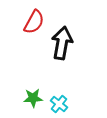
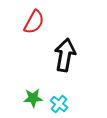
black arrow: moved 3 px right, 12 px down
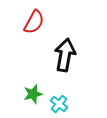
green star: moved 4 px up; rotated 12 degrees counterclockwise
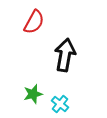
cyan cross: moved 1 px right
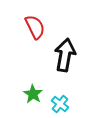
red semicircle: moved 1 px right, 5 px down; rotated 55 degrees counterclockwise
green star: rotated 24 degrees counterclockwise
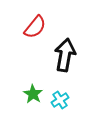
red semicircle: rotated 65 degrees clockwise
cyan cross: moved 4 px up; rotated 18 degrees clockwise
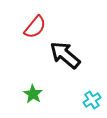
black arrow: rotated 60 degrees counterclockwise
cyan cross: moved 32 px right
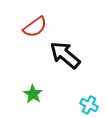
red semicircle: rotated 15 degrees clockwise
cyan cross: moved 3 px left, 5 px down; rotated 30 degrees counterclockwise
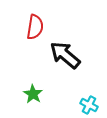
red semicircle: rotated 45 degrees counterclockwise
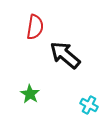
green star: moved 3 px left
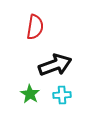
black arrow: moved 10 px left, 10 px down; rotated 120 degrees clockwise
cyan cross: moved 27 px left, 10 px up; rotated 30 degrees counterclockwise
